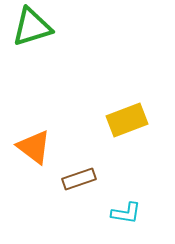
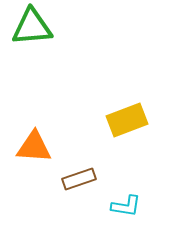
green triangle: rotated 12 degrees clockwise
orange triangle: rotated 33 degrees counterclockwise
cyan L-shape: moved 7 px up
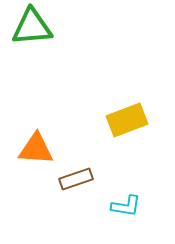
orange triangle: moved 2 px right, 2 px down
brown rectangle: moved 3 px left
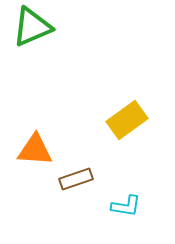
green triangle: rotated 18 degrees counterclockwise
yellow rectangle: rotated 15 degrees counterclockwise
orange triangle: moved 1 px left, 1 px down
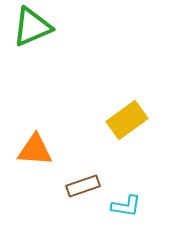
brown rectangle: moved 7 px right, 7 px down
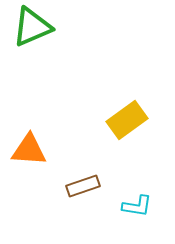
orange triangle: moved 6 px left
cyan L-shape: moved 11 px right
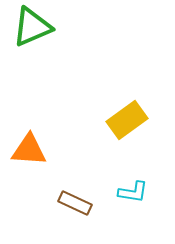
brown rectangle: moved 8 px left, 17 px down; rotated 44 degrees clockwise
cyan L-shape: moved 4 px left, 14 px up
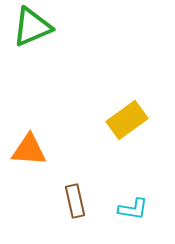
cyan L-shape: moved 17 px down
brown rectangle: moved 2 px up; rotated 52 degrees clockwise
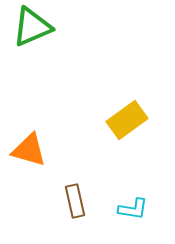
orange triangle: rotated 12 degrees clockwise
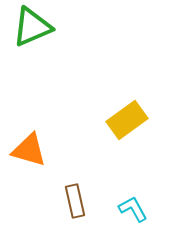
cyan L-shape: rotated 128 degrees counterclockwise
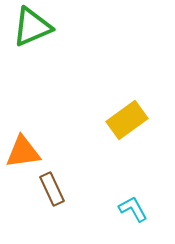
orange triangle: moved 6 px left, 2 px down; rotated 24 degrees counterclockwise
brown rectangle: moved 23 px left, 12 px up; rotated 12 degrees counterclockwise
